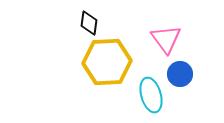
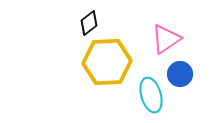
black diamond: rotated 45 degrees clockwise
pink triangle: rotated 32 degrees clockwise
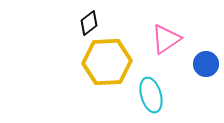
blue circle: moved 26 px right, 10 px up
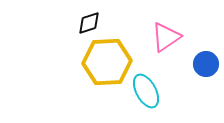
black diamond: rotated 20 degrees clockwise
pink triangle: moved 2 px up
cyan ellipse: moved 5 px left, 4 px up; rotated 12 degrees counterclockwise
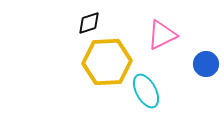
pink triangle: moved 4 px left, 2 px up; rotated 8 degrees clockwise
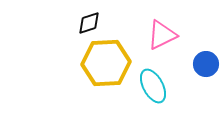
yellow hexagon: moved 1 px left, 1 px down
cyan ellipse: moved 7 px right, 5 px up
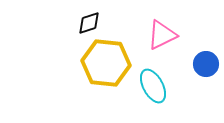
yellow hexagon: rotated 9 degrees clockwise
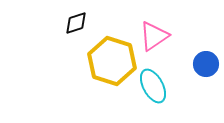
black diamond: moved 13 px left
pink triangle: moved 8 px left, 1 px down; rotated 8 degrees counterclockwise
yellow hexagon: moved 6 px right, 2 px up; rotated 12 degrees clockwise
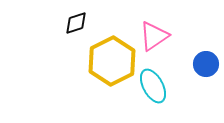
yellow hexagon: rotated 15 degrees clockwise
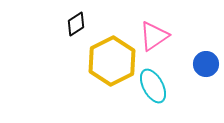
black diamond: moved 1 px down; rotated 15 degrees counterclockwise
